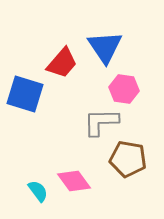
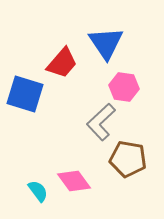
blue triangle: moved 1 px right, 4 px up
pink hexagon: moved 2 px up
gray L-shape: rotated 42 degrees counterclockwise
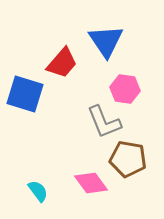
blue triangle: moved 2 px up
pink hexagon: moved 1 px right, 2 px down
gray L-shape: moved 3 px right; rotated 69 degrees counterclockwise
pink diamond: moved 17 px right, 2 px down
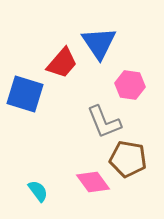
blue triangle: moved 7 px left, 2 px down
pink hexagon: moved 5 px right, 4 px up
pink diamond: moved 2 px right, 1 px up
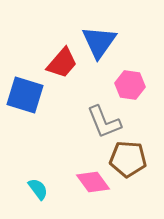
blue triangle: moved 1 px up; rotated 9 degrees clockwise
blue square: moved 1 px down
brown pentagon: rotated 6 degrees counterclockwise
cyan semicircle: moved 2 px up
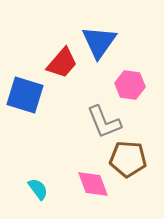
pink diamond: moved 2 px down; rotated 16 degrees clockwise
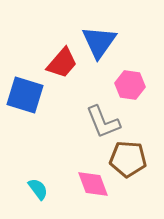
gray L-shape: moved 1 px left
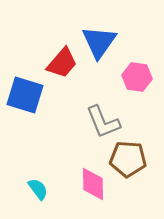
pink hexagon: moved 7 px right, 8 px up
pink diamond: rotated 20 degrees clockwise
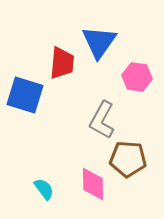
red trapezoid: rotated 36 degrees counterclockwise
gray L-shape: moved 1 px left, 2 px up; rotated 51 degrees clockwise
cyan semicircle: moved 6 px right
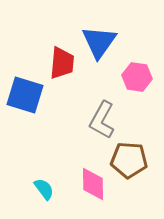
brown pentagon: moved 1 px right, 1 px down
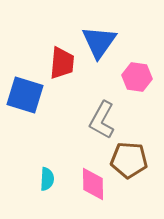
cyan semicircle: moved 3 px right, 10 px up; rotated 40 degrees clockwise
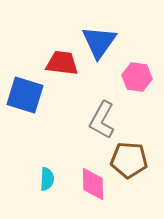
red trapezoid: rotated 88 degrees counterclockwise
